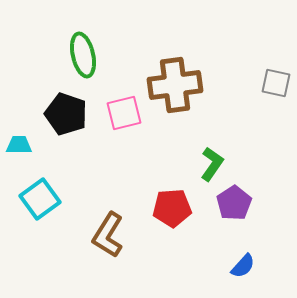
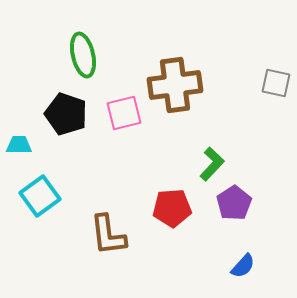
green L-shape: rotated 8 degrees clockwise
cyan square: moved 3 px up
brown L-shape: rotated 39 degrees counterclockwise
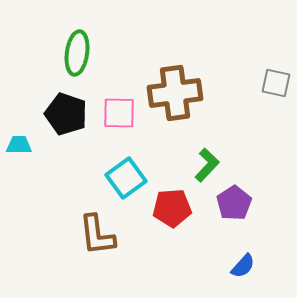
green ellipse: moved 6 px left, 2 px up; rotated 21 degrees clockwise
brown cross: moved 8 px down
pink square: moved 5 px left; rotated 15 degrees clockwise
green L-shape: moved 5 px left, 1 px down
cyan square: moved 86 px right, 18 px up
brown L-shape: moved 11 px left
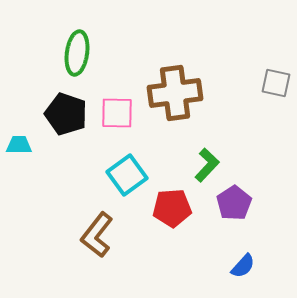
pink square: moved 2 px left
cyan square: moved 1 px right, 3 px up
brown L-shape: rotated 45 degrees clockwise
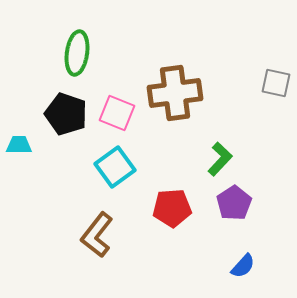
pink square: rotated 21 degrees clockwise
green L-shape: moved 13 px right, 6 px up
cyan square: moved 12 px left, 8 px up
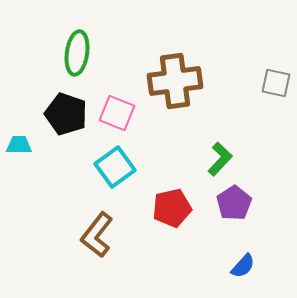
brown cross: moved 12 px up
red pentagon: rotated 9 degrees counterclockwise
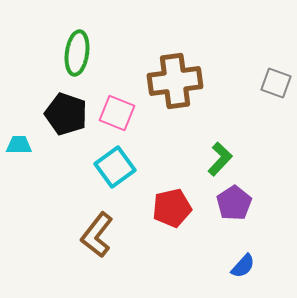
gray square: rotated 8 degrees clockwise
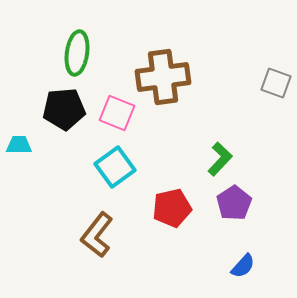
brown cross: moved 12 px left, 4 px up
black pentagon: moved 2 px left, 5 px up; rotated 24 degrees counterclockwise
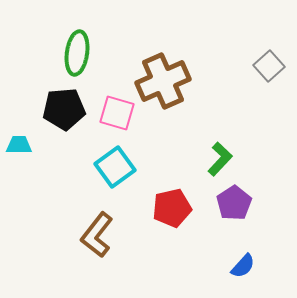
brown cross: moved 4 px down; rotated 16 degrees counterclockwise
gray square: moved 7 px left, 17 px up; rotated 28 degrees clockwise
pink square: rotated 6 degrees counterclockwise
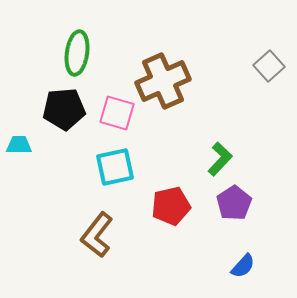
cyan square: rotated 24 degrees clockwise
red pentagon: moved 1 px left, 2 px up
